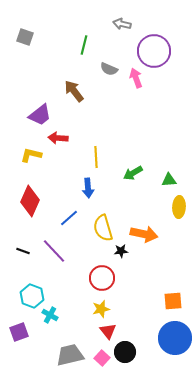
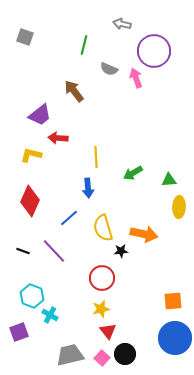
black circle: moved 2 px down
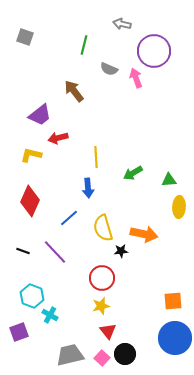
red arrow: rotated 18 degrees counterclockwise
purple line: moved 1 px right, 1 px down
yellow star: moved 3 px up
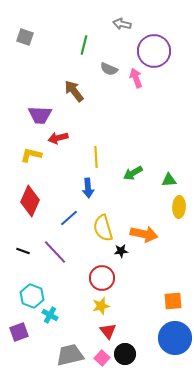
purple trapezoid: rotated 40 degrees clockwise
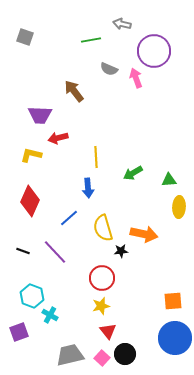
green line: moved 7 px right, 5 px up; rotated 66 degrees clockwise
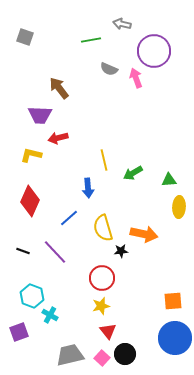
brown arrow: moved 15 px left, 3 px up
yellow line: moved 8 px right, 3 px down; rotated 10 degrees counterclockwise
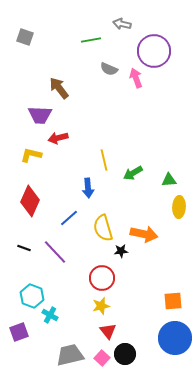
black line: moved 1 px right, 3 px up
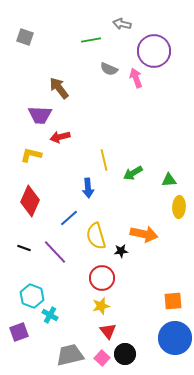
red arrow: moved 2 px right, 1 px up
yellow semicircle: moved 7 px left, 8 px down
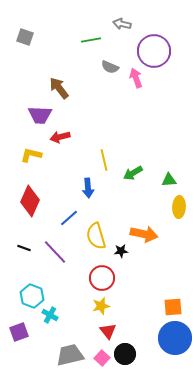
gray semicircle: moved 1 px right, 2 px up
orange square: moved 6 px down
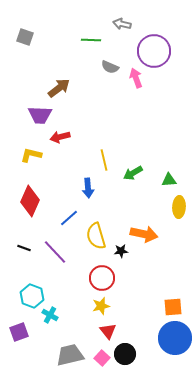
green line: rotated 12 degrees clockwise
brown arrow: rotated 90 degrees clockwise
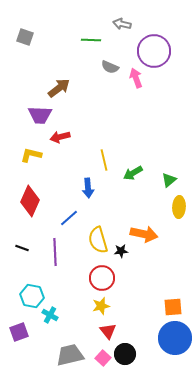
green triangle: rotated 35 degrees counterclockwise
yellow semicircle: moved 2 px right, 4 px down
black line: moved 2 px left
purple line: rotated 40 degrees clockwise
cyan hexagon: rotated 10 degrees counterclockwise
pink square: moved 1 px right
